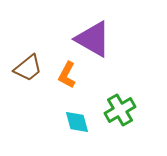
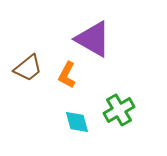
green cross: moved 1 px left
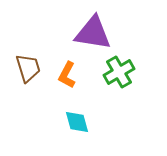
purple triangle: moved 6 px up; rotated 21 degrees counterclockwise
brown trapezoid: rotated 68 degrees counterclockwise
green cross: moved 38 px up
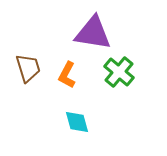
green cross: rotated 20 degrees counterclockwise
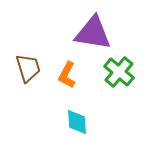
cyan diamond: rotated 12 degrees clockwise
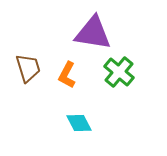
cyan diamond: moved 2 px right, 1 px down; rotated 24 degrees counterclockwise
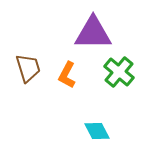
purple triangle: rotated 9 degrees counterclockwise
cyan diamond: moved 18 px right, 8 px down
